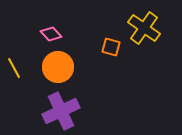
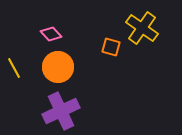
yellow cross: moved 2 px left
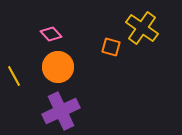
yellow line: moved 8 px down
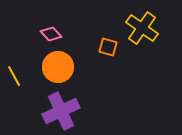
orange square: moved 3 px left
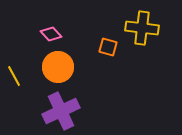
yellow cross: rotated 28 degrees counterclockwise
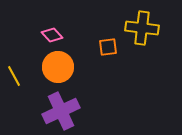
pink diamond: moved 1 px right, 1 px down
orange square: rotated 24 degrees counterclockwise
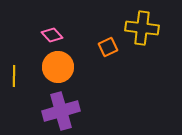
orange square: rotated 18 degrees counterclockwise
yellow line: rotated 30 degrees clockwise
purple cross: rotated 9 degrees clockwise
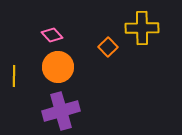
yellow cross: rotated 8 degrees counterclockwise
orange square: rotated 18 degrees counterclockwise
